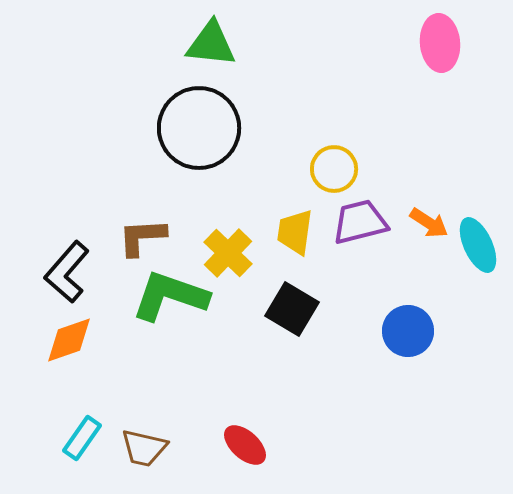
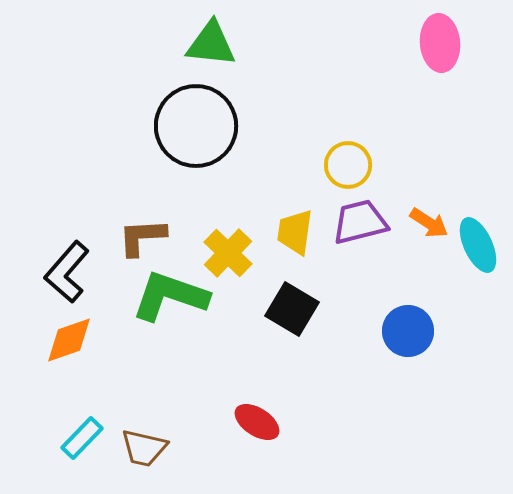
black circle: moved 3 px left, 2 px up
yellow circle: moved 14 px right, 4 px up
cyan rectangle: rotated 9 degrees clockwise
red ellipse: moved 12 px right, 23 px up; rotated 9 degrees counterclockwise
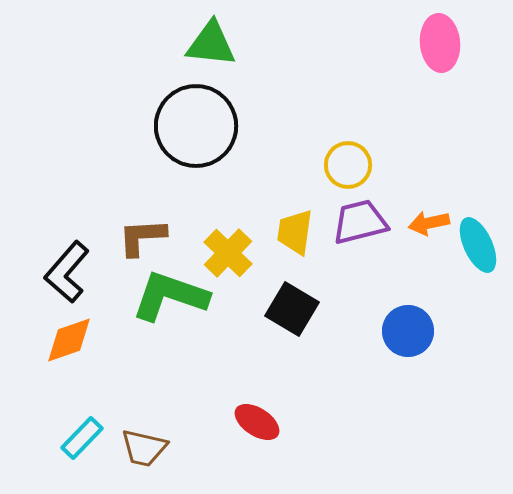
orange arrow: rotated 135 degrees clockwise
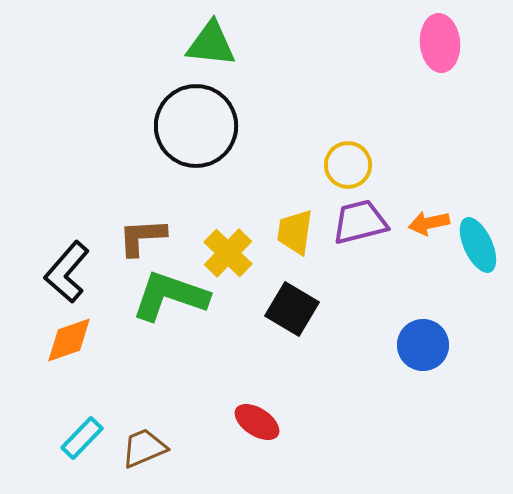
blue circle: moved 15 px right, 14 px down
brown trapezoid: rotated 144 degrees clockwise
